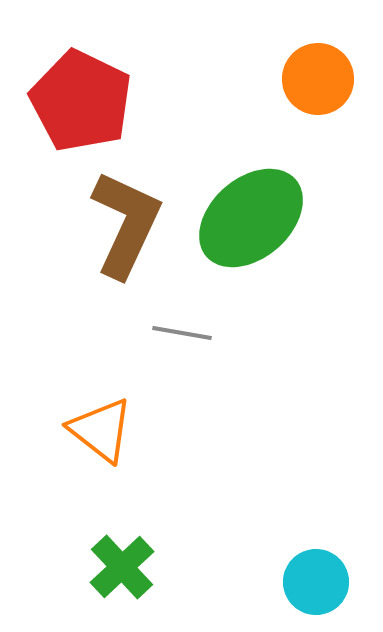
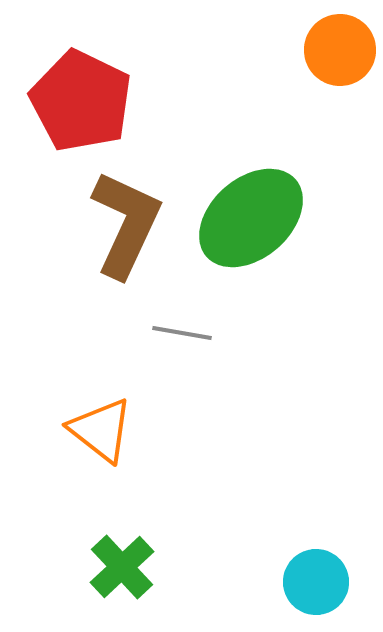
orange circle: moved 22 px right, 29 px up
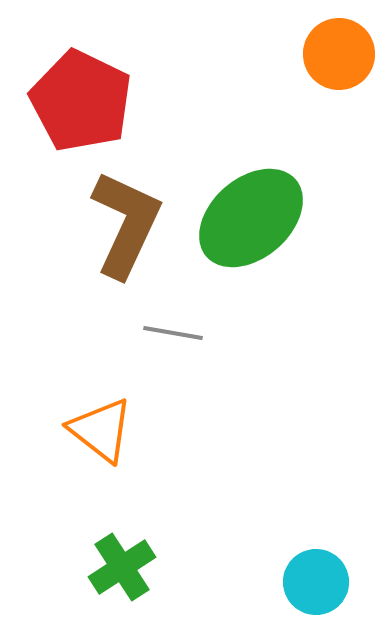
orange circle: moved 1 px left, 4 px down
gray line: moved 9 px left
green cross: rotated 10 degrees clockwise
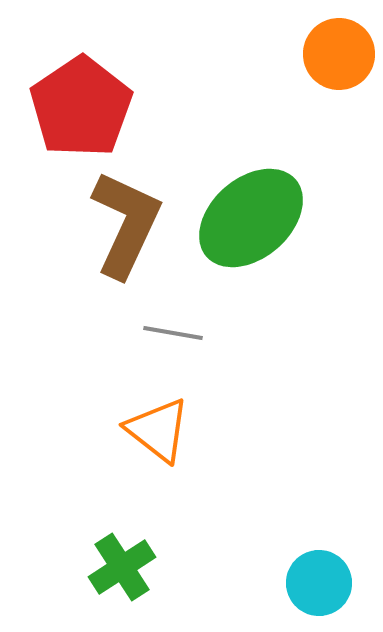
red pentagon: moved 6 px down; rotated 12 degrees clockwise
orange triangle: moved 57 px right
cyan circle: moved 3 px right, 1 px down
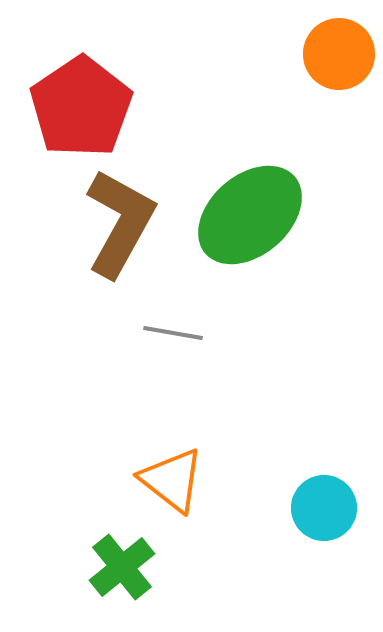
green ellipse: moved 1 px left, 3 px up
brown L-shape: moved 6 px left, 1 px up; rotated 4 degrees clockwise
orange triangle: moved 14 px right, 50 px down
green cross: rotated 6 degrees counterclockwise
cyan circle: moved 5 px right, 75 px up
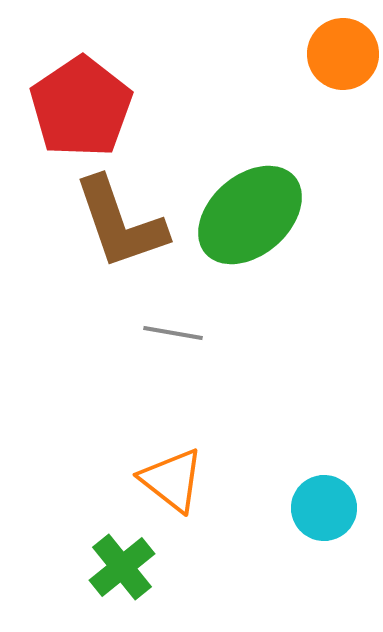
orange circle: moved 4 px right
brown L-shape: rotated 132 degrees clockwise
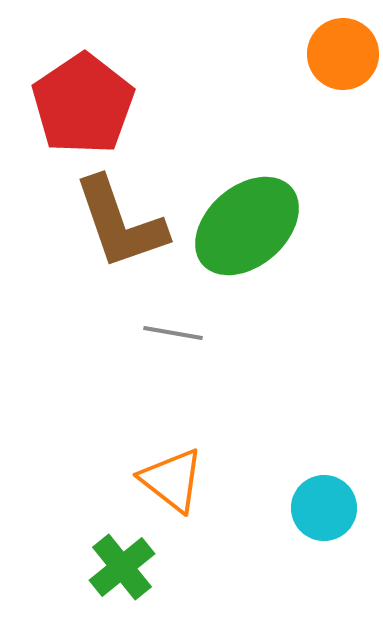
red pentagon: moved 2 px right, 3 px up
green ellipse: moved 3 px left, 11 px down
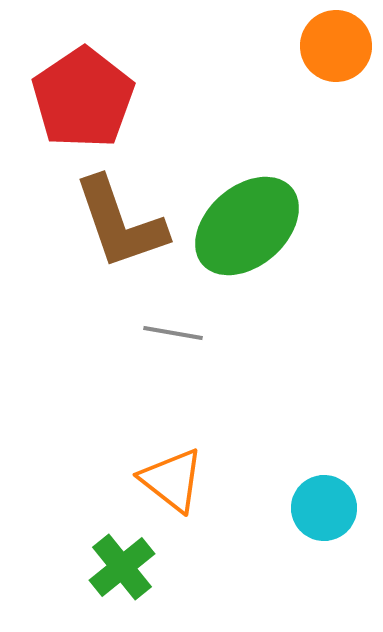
orange circle: moved 7 px left, 8 px up
red pentagon: moved 6 px up
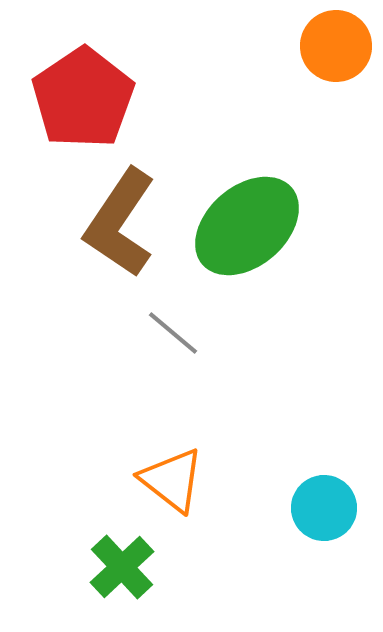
brown L-shape: rotated 53 degrees clockwise
gray line: rotated 30 degrees clockwise
green cross: rotated 4 degrees counterclockwise
